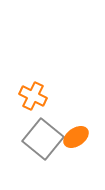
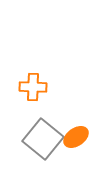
orange cross: moved 9 px up; rotated 24 degrees counterclockwise
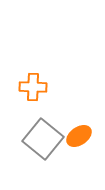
orange ellipse: moved 3 px right, 1 px up
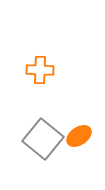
orange cross: moved 7 px right, 17 px up
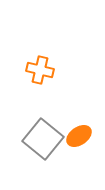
orange cross: rotated 12 degrees clockwise
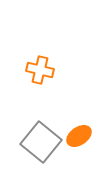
gray square: moved 2 px left, 3 px down
